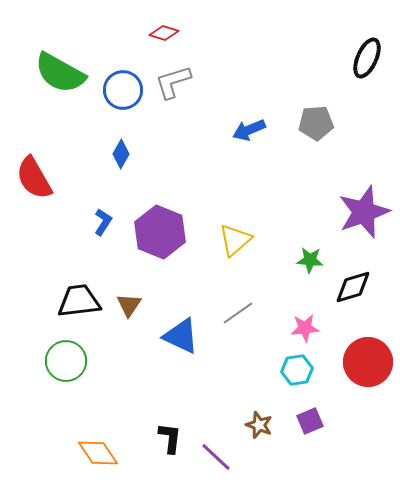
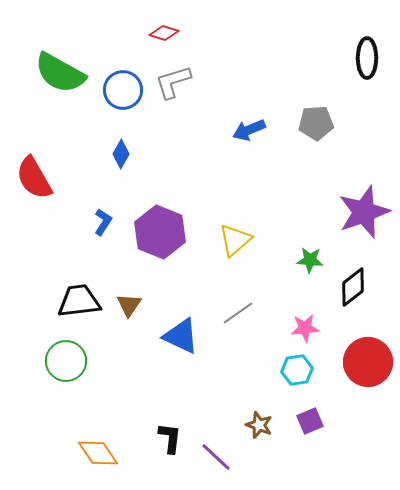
black ellipse: rotated 24 degrees counterclockwise
black diamond: rotated 21 degrees counterclockwise
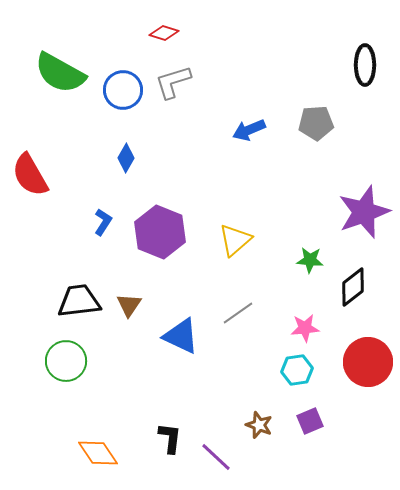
black ellipse: moved 2 px left, 7 px down
blue diamond: moved 5 px right, 4 px down
red semicircle: moved 4 px left, 3 px up
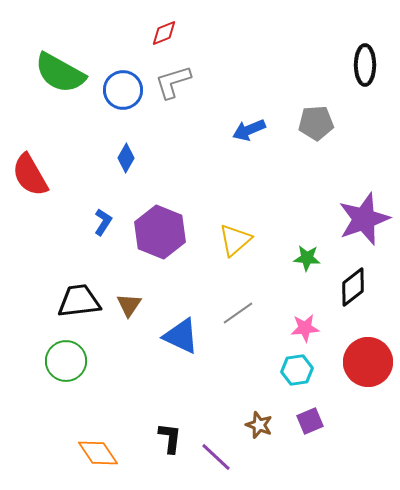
red diamond: rotated 40 degrees counterclockwise
purple star: moved 7 px down
green star: moved 3 px left, 2 px up
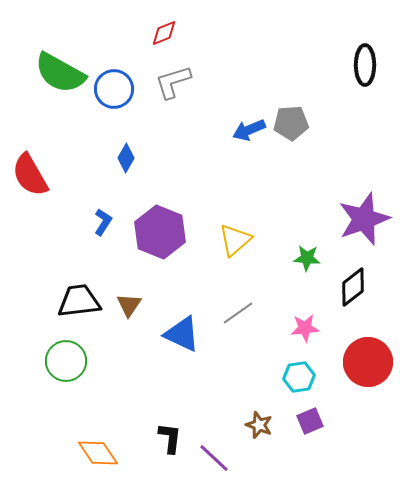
blue circle: moved 9 px left, 1 px up
gray pentagon: moved 25 px left
blue triangle: moved 1 px right, 2 px up
cyan hexagon: moved 2 px right, 7 px down
purple line: moved 2 px left, 1 px down
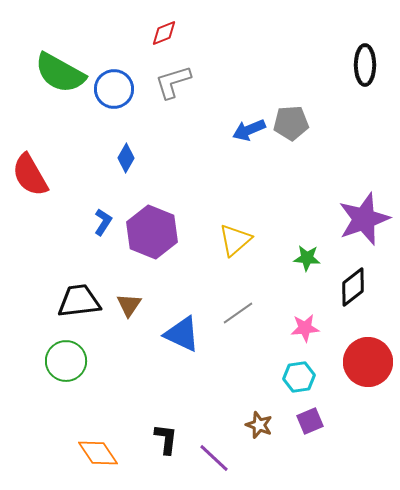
purple hexagon: moved 8 px left
black L-shape: moved 4 px left, 1 px down
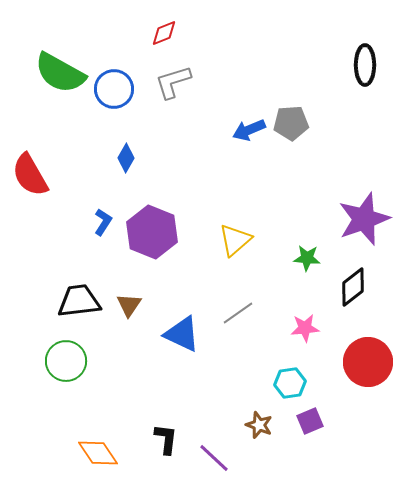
cyan hexagon: moved 9 px left, 6 px down
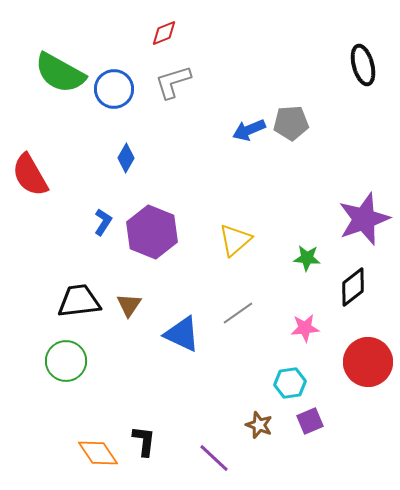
black ellipse: moved 2 px left; rotated 15 degrees counterclockwise
black L-shape: moved 22 px left, 2 px down
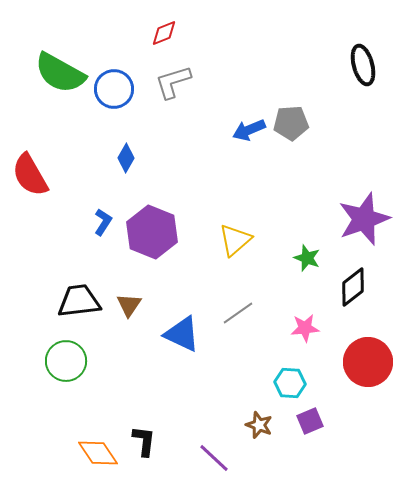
green star: rotated 16 degrees clockwise
cyan hexagon: rotated 12 degrees clockwise
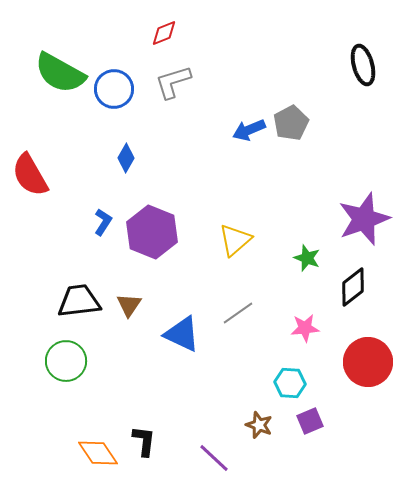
gray pentagon: rotated 24 degrees counterclockwise
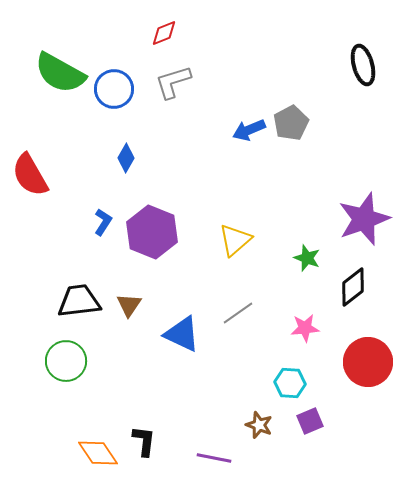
purple line: rotated 32 degrees counterclockwise
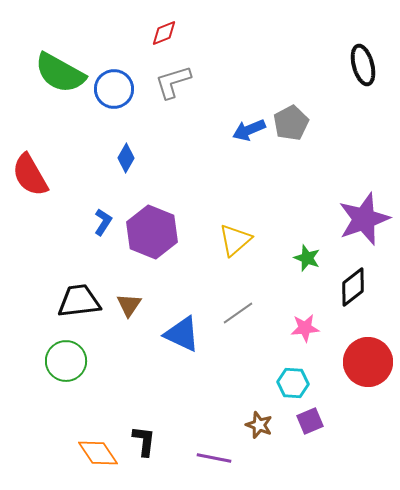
cyan hexagon: moved 3 px right
